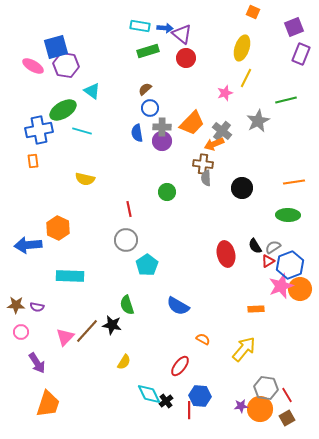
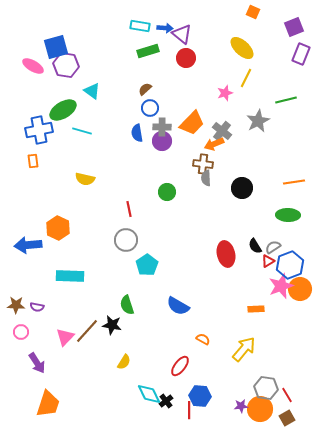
yellow ellipse at (242, 48): rotated 65 degrees counterclockwise
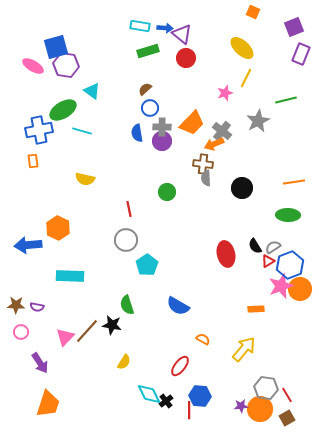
purple arrow at (37, 363): moved 3 px right
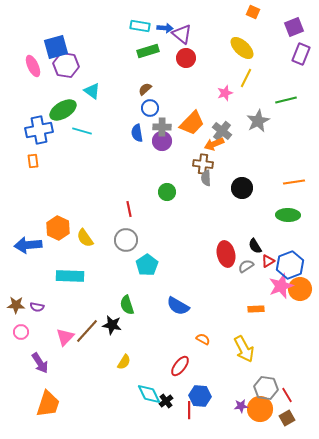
pink ellipse at (33, 66): rotated 35 degrees clockwise
yellow semicircle at (85, 179): moved 59 px down; rotated 42 degrees clockwise
gray semicircle at (273, 247): moved 27 px left, 19 px down
yellow arrow at (244, 349): rotated 112 degrees clockwise
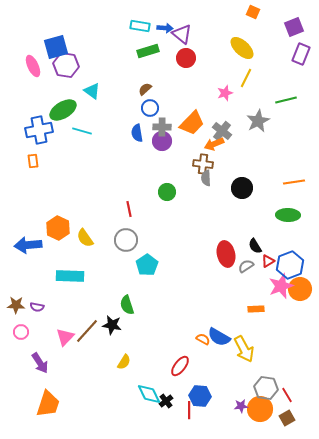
blue semicircle at (178, 306): moved 41 px right, 31 px down
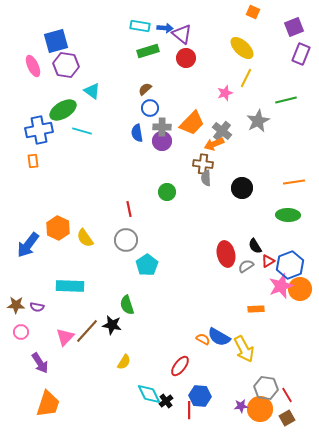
blue square at (56, 47): moved 6 px up
blue arrow at (28, 245): rotated 48 degrees counterclockwise
cyan rectangle at (70, 276): moved 10 px down
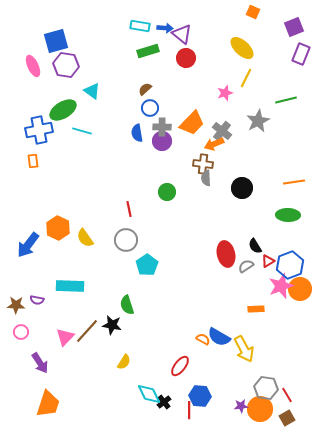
purple semicircle at (37, 307): moved 7 px up
black cross at (166, 401): moved 2 px left, 1 px down
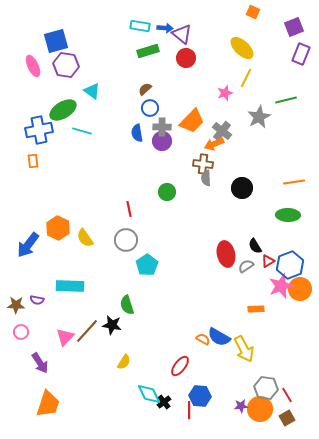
gray star at (258, 121): moved 1 px right, 4 px up
orange trapezoid at (192, 123): moved 2 px up
